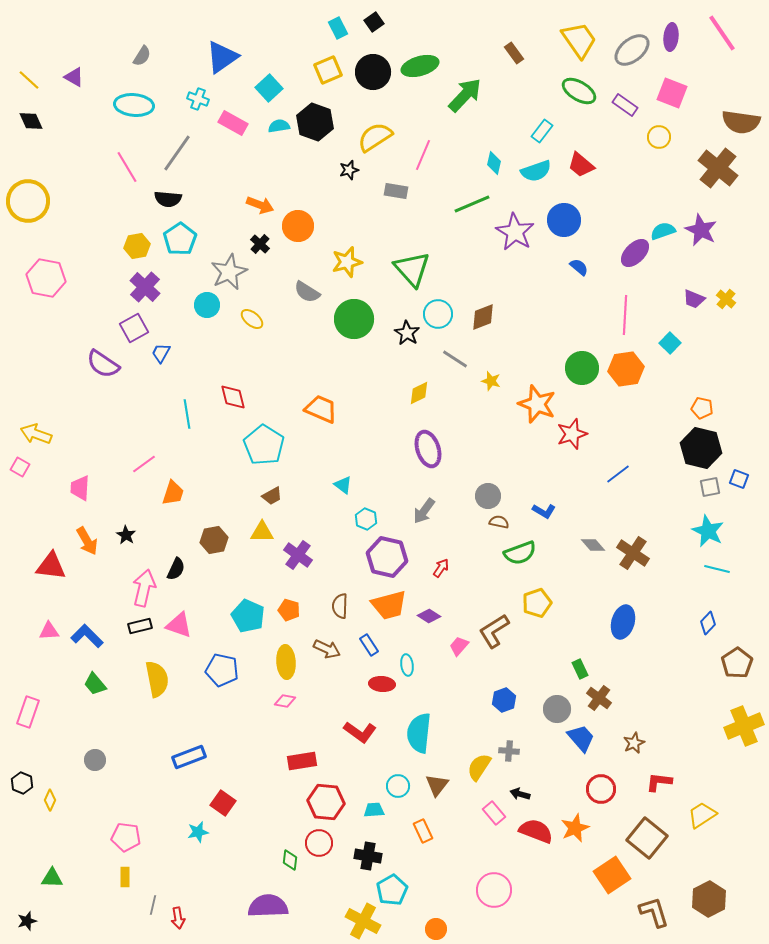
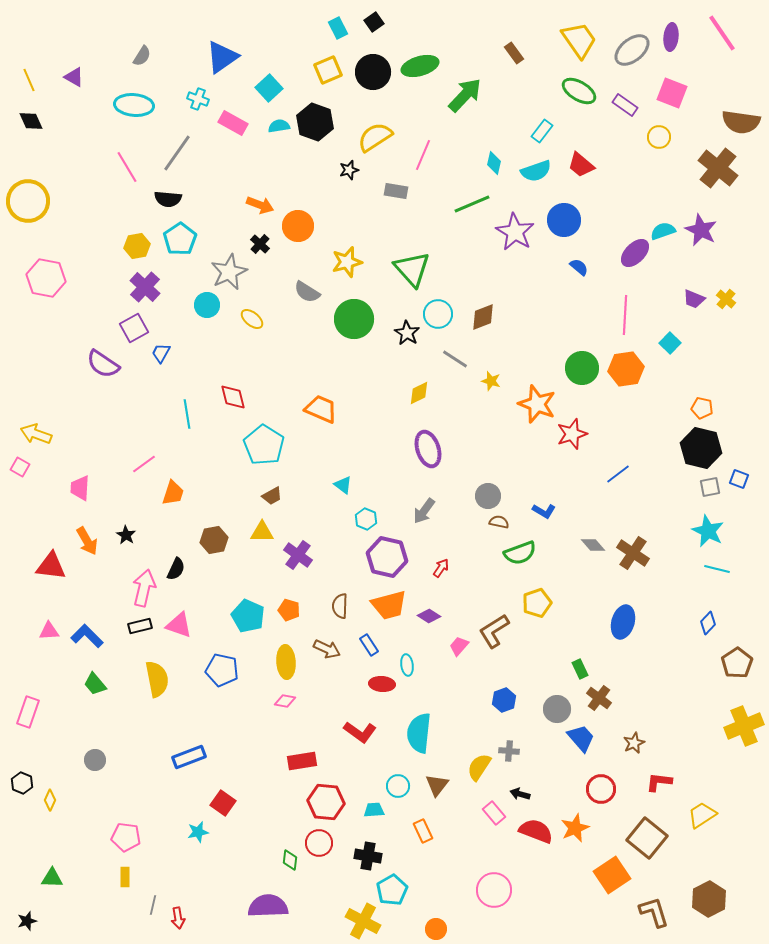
yellow line at (29, 80): rotated 25 degrees clockwise
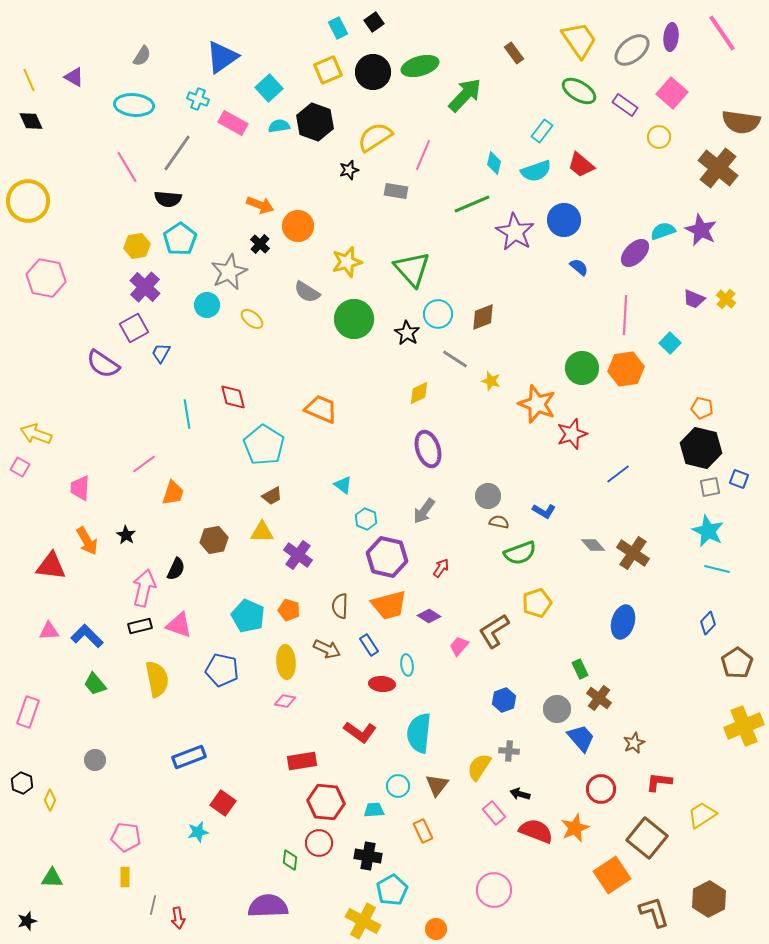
pink square at (672, 93): rotated 20 degrees clockwise
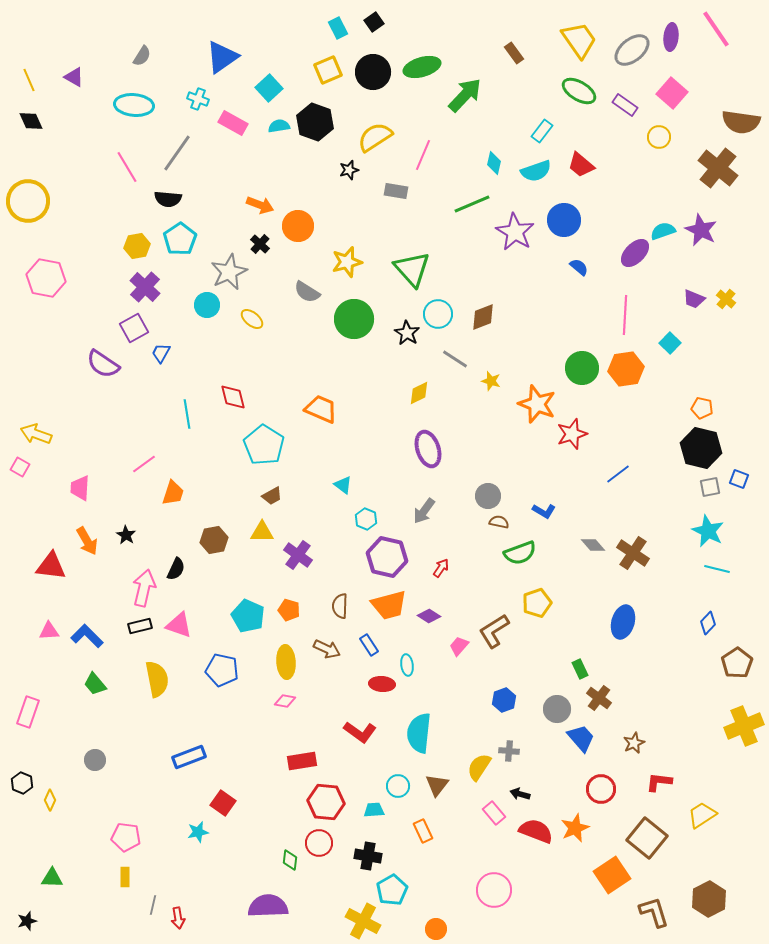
pink line at (722, 33): moved 6 px left, 4 px up
green ellipse at (420, 66): moved 2 px right, 1 px down
